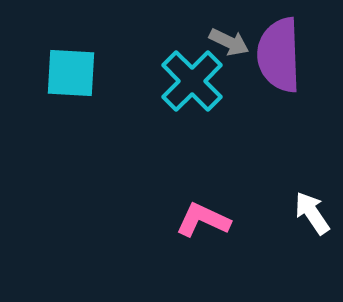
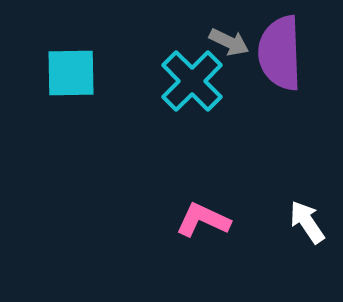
purple semicircle: moved 1 px right, 2 px up
cyan square: rotated 4 degrees counterclockwise
white arrow: moved 5 px left, 9 px down
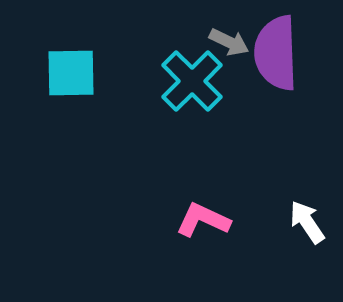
purple semicircle: moved 4 px left
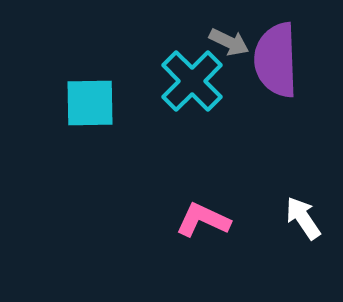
purple semicircle: moved 7 px down
cyan square: moved 19 px right, 30 px down
white arrow: moved 4 px left, 4 px up
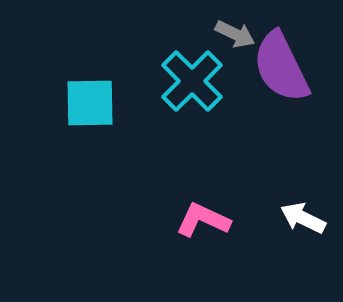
gray arrow: moved 6 px right, 8 px up
purple semicircle: moved 5 px right, 7 px down; rotated 24 degrees counterclockwise
white arrow: rotated 30 degrees counterclockwise
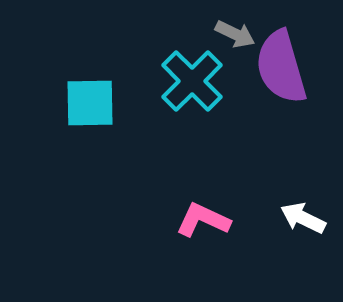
purple semicircle: rotated 10 degrees clockwise
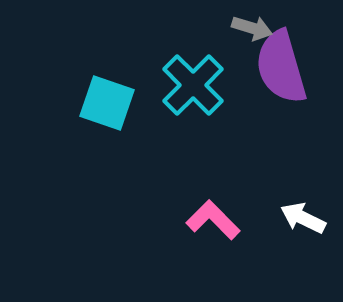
gray arrow: moved 17 px right, 6 px up; rotated 9 degrees counterclockwise
cyan cross: moved 1 px right, 4 px down
cyan square: moved 17 px right; rotated 20 degrees clockwise
pink L-shape: moved 10 px right; rotated 20 degrees clockwise
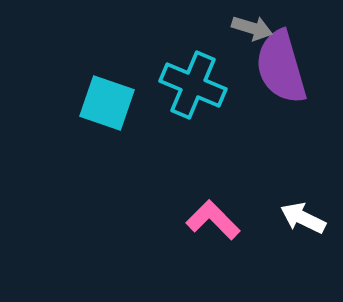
cyan cross: rotated 22 degrees counterclockwise
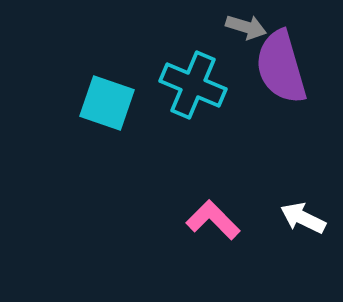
gray arrow: moved 6 px left, 1 px up
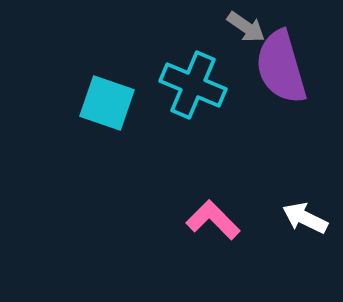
gray arrow: rotated 18 degrees clockwise
white arrow: moved 2 px right
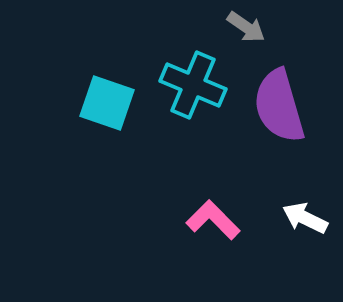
purple semicircle: moved 2 px left, 39 px down
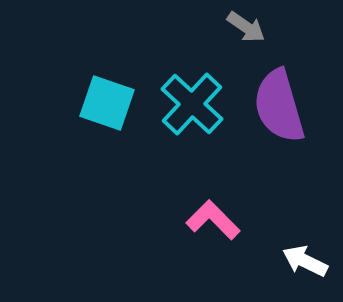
cyan cross: moved 1 px left, 19 px down; rotated 20 degrees clockwise
white arrow: moved 43 px down
